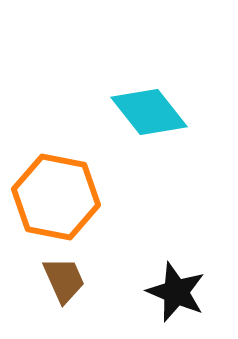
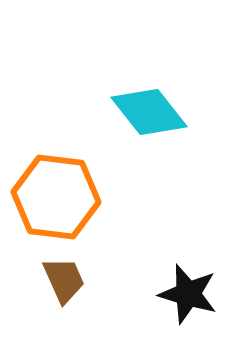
orange hexagon: rotated 4 degrees counterclockwise
black star: moved 12 px right, 2 px down; rotated 6 degrees counterclockwise
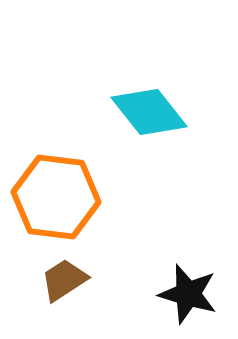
brown trapezoid: rotated 99 degrees counterclockwise
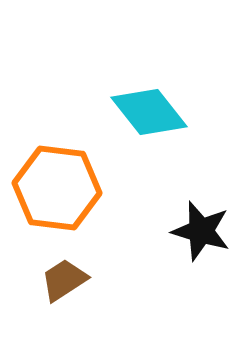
orange hexagon: moved 1 px right, 9 px up
black star: moved 13 px right, 63 px up
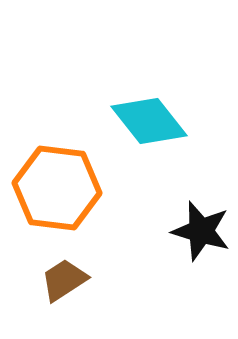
cyan diamond: moved 9 px down
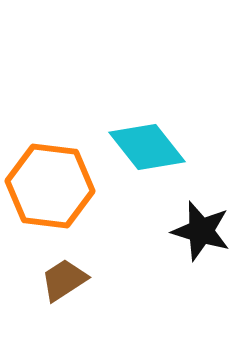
cyan diamond: moved 2 px left, 26 px down
orange hexagon: moved 7 px left, 2 px up
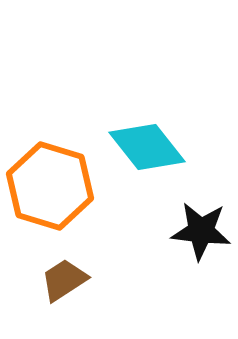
orange hexagon: rotated 10 degrees clockwise
black star: rotated 10 degrees counterclockwise
